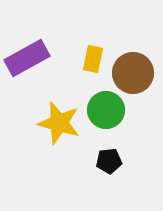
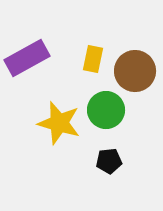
brown circle: moved 2 px right, 2 px up
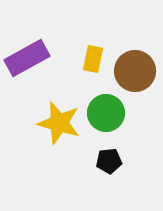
green circle: moved 3 px down
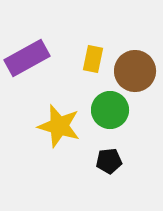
green circle: moved 4 px right, 3 px up
yellow star: moved 3 px down
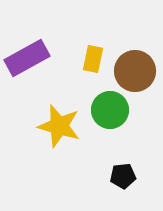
black pentagon: moved 14 px right, 15 px down
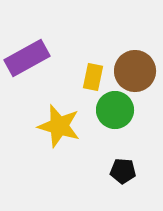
yellow rectangle: moved 18 px down
green circle: moved 5 px right
black pentagon: moved 5 px up; rotated 10 degrees clockwise
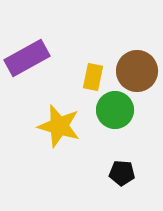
brown circle: moved 2 px right
black pentagon: moved 1 px left, 2 px down
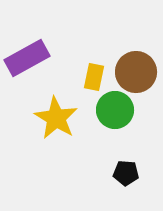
brown circle: moved 1 px left, 1 px down
yellow rectangle: moved 1 px right
yellow star: moved 3 px left, 8 px up; rotated 15 degrees clockwise
black pentagon: moved 4 px right
